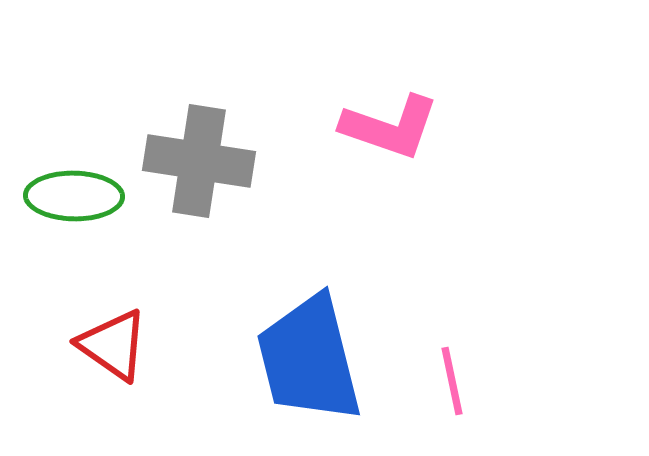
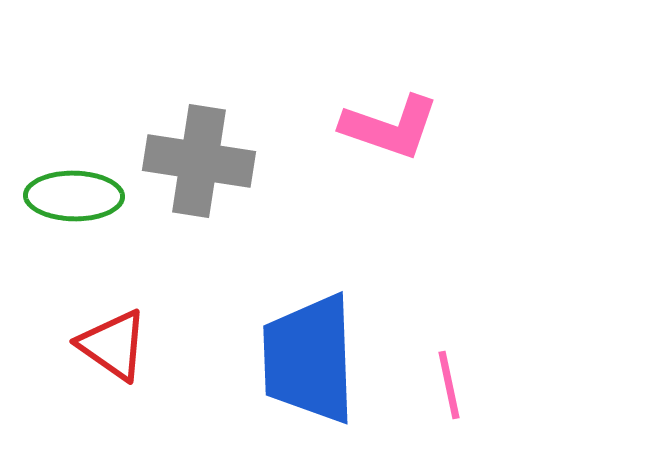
blue trapezoid: rotated 12 degrees clockwise
pink line: moved 3 px left, 4 px down
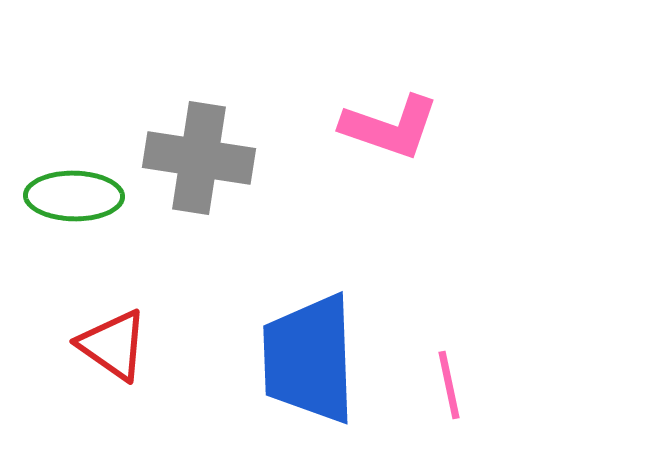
gray cross: moved 3 px up
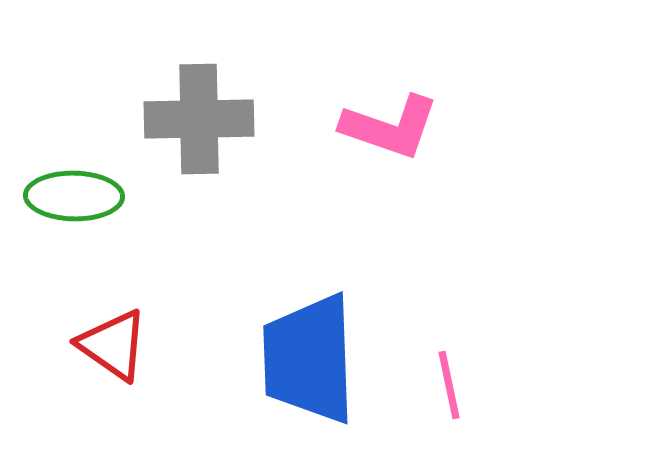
gray cross: moved 39 px up; rotated 10 degrees counterclockwise
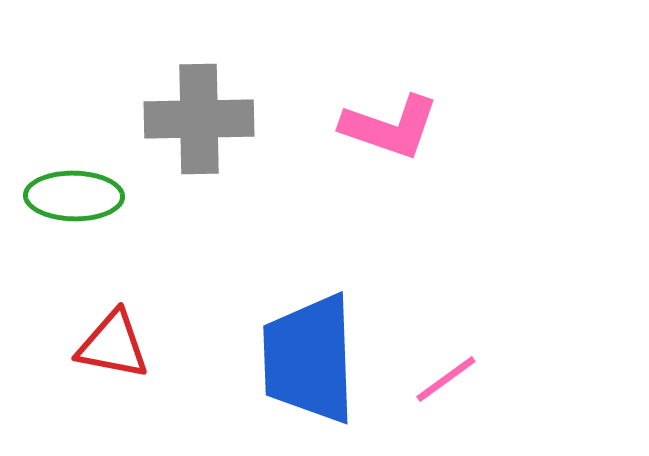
red triangle: rotated 24 degrees counterclockwise
pink line: moved 3 px left, 6 px up; rotated 66 degrees clockwise
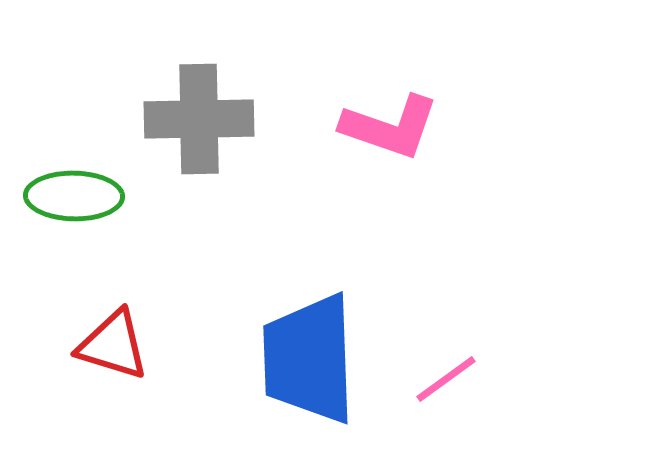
red triangle: rotated 6 degrees clockwise
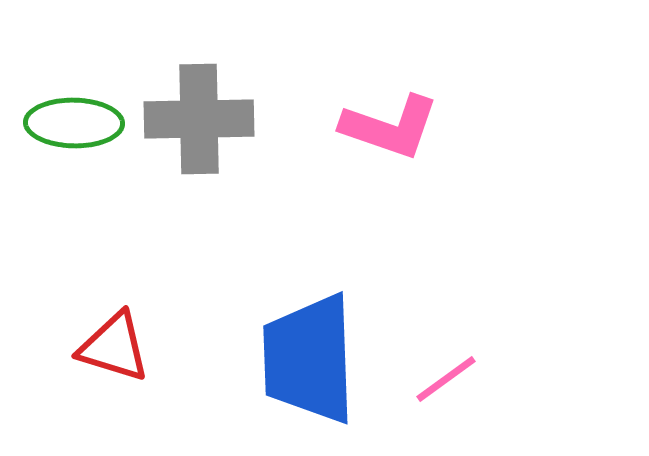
green ellipse: moved 73 px up
red triangle: moved 1 px right, 2 px down
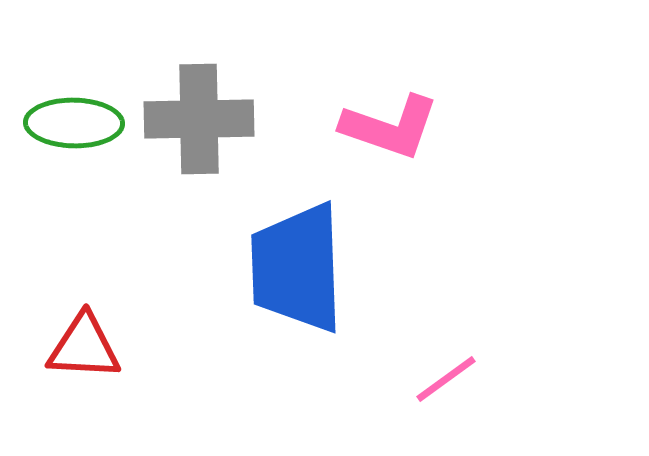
red triangle: moved 30 px left; rotated 14 degrees counterclockwise
blue trapezoid: moved 12 px left, 91 px up
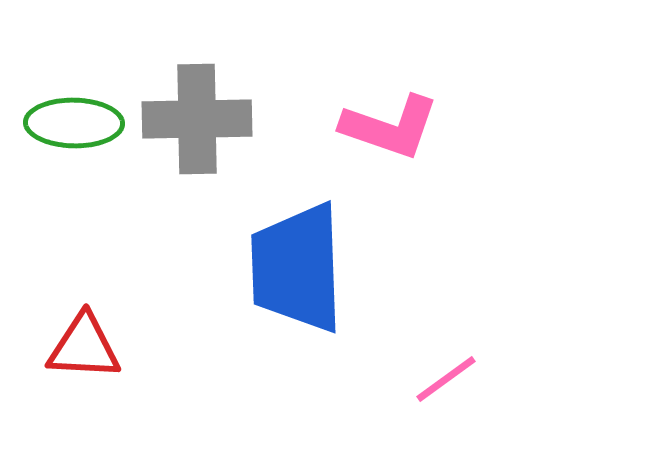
gray cross: moved 2 px left
